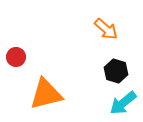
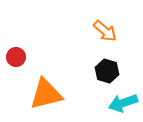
orange arrow: moved 1 px left, 2 px down
black hexagon: moved 9 px left
cyan arrow: rotated 20 degrees clockwise
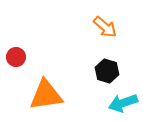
orange arrow: moved 4 px up
orange triangle: moved 1 px down; rotated 6 degrees clockwise
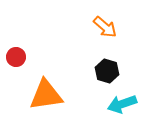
cyan arrow: moved 1 px left, 1 px down
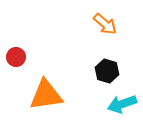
orange arrow: moved 3 px up
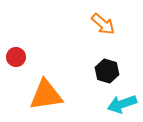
orange arrow: moved 2 px left
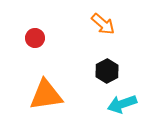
red circle: moved 19 px right, 19 px up
black hexagon: rotated 15 degrees clockwise
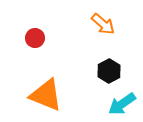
black hexagon: moved 2 px right
orange triangle: rotated 30 degrees clockwise
cyan arrow: rotated 16 degrees counterclockwise
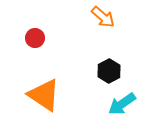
orange arrow: moved 7 px up
orange triangle: moved 2 px left; rotated 12 degrees clockwise
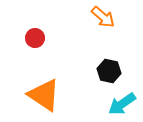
black hexagon: rotated 20 degrees counterclockwise
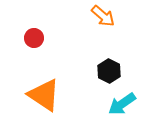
orange arrow: moved 1 px up
red circle: moved 1 px left
black hexagon: rotated 15 degrees clockwise
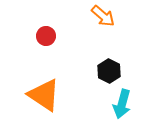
red circle: moved 12 px right, 2 px up
cyan arrow: rotated 40 degrees counterclockwise
